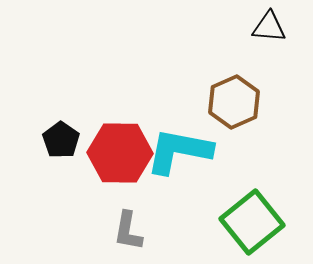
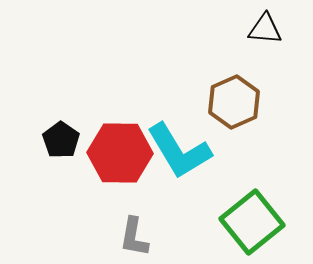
black triangle: moved 4 px left, 2 px down
cyan L-shape: rotated 132 degrees counterclockwise
gray L-shape: moved 6 px right, 6 px down
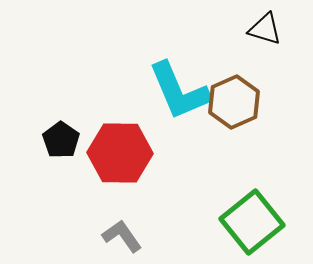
black triangle: rotated 12 degrees clockwise
cyan L-shape: moved 60 px up; rotated 8 degrees clockwise
gray L-shape: moved 12 px left, 1 px up; rotated 135 degrees clockwise
